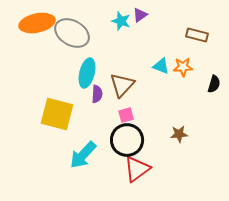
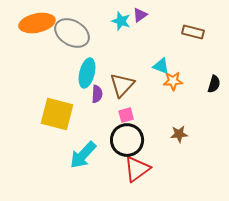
brown rectangle: moved 4 px left, 3 px up
orange star: moved 10 px left, 14 px down
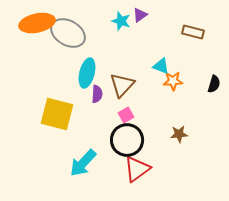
gray ellipse: moved 4 px left
pink square: rotated 14 degrees counterclockwise
cyan arrow: moved 8 px down
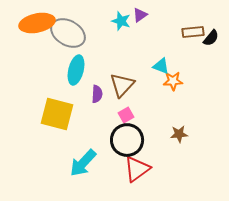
brown rectangle: rotated 20 degrees counterclockwise
cyan ellipse: moved 11 px left, 3 px up
black semicircle: moved 3 px left, 46 px up; rotated 24 degrees clockwise
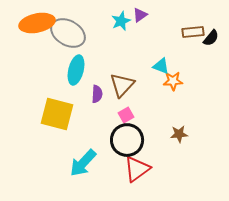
cyan star: rotated 30 degrees clockwise
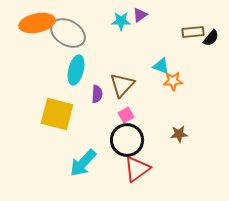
cyan star: rotated 24 degrees clockwise
